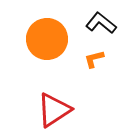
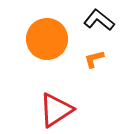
black L-shape: moved 2 px left, 3 px up
red triangle: moved 2 px right
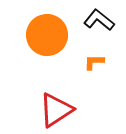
orange circle: moved 4 px up
orange L-shape: moved 3 px down; rotated 15 degrees clockwise
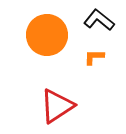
orange L-shape: moved 5 px up
red triangle: moved 1 px right, 4 px up
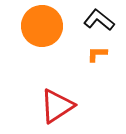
orange circle: moved 5 px left, 9 px up
orange L-shape: moved 3 px right, 3 px up
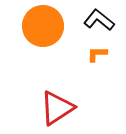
orange circle: moved 1 px right
red triangle: moved 2 px down
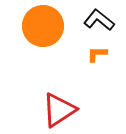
red triangle: moved 2 px right, 2 px down
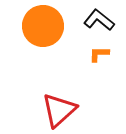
orange L-shape: moved 2 px right
red triangle: rotated 9 degrees counterclockwise
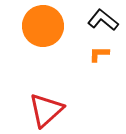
black L-shape: moved 4 px right
red triangle: moved 13 px left
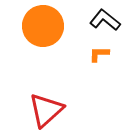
black L-shape: moved 2 px right
